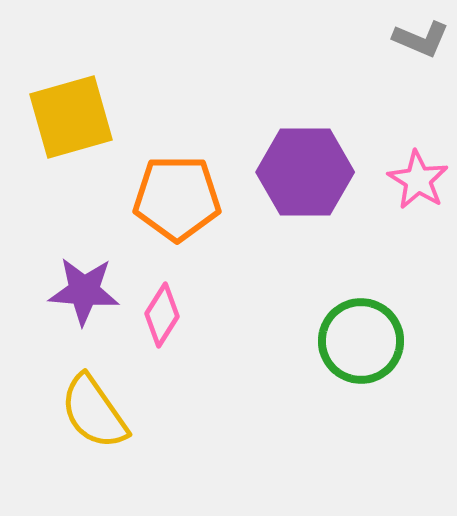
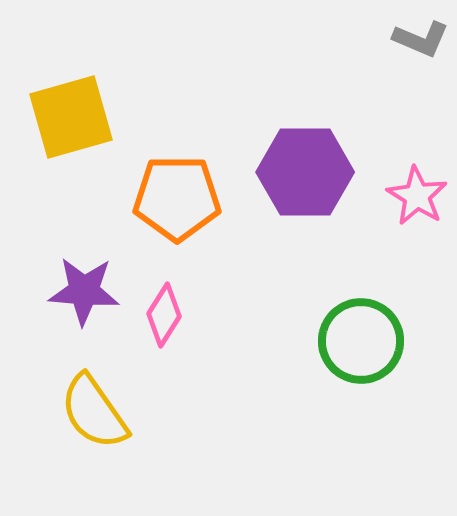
pink star: moved 1 px left, 16 px down
pink diamond: moved 2 px right
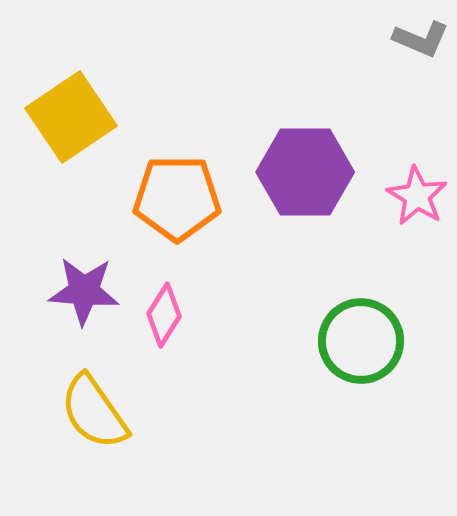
yellow square: rotated 18 degrees counterclockwise
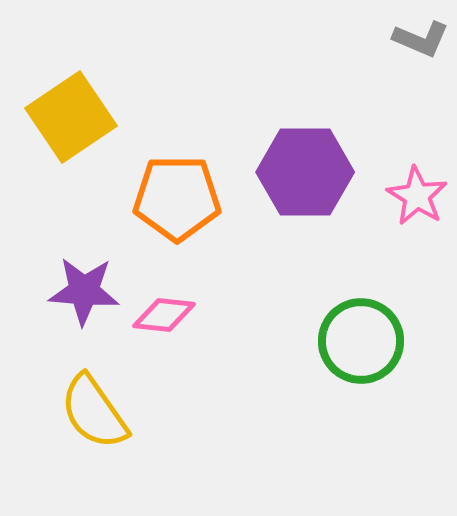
pink diamond: rotated 64 degrees clockwise
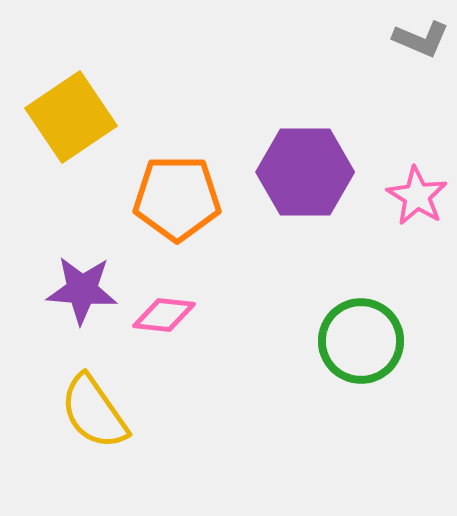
purple star: moved 2 px left, 1 px up
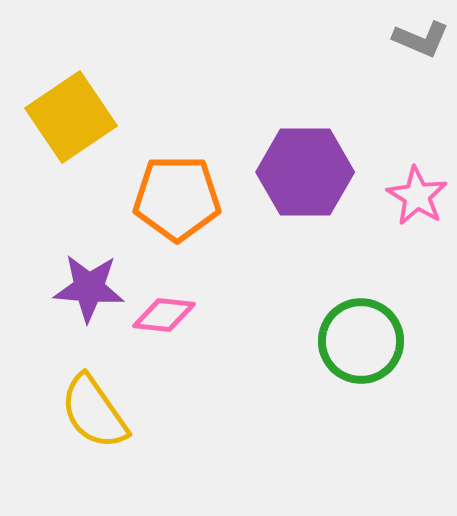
purple star: moved 7 px right, 2 px up
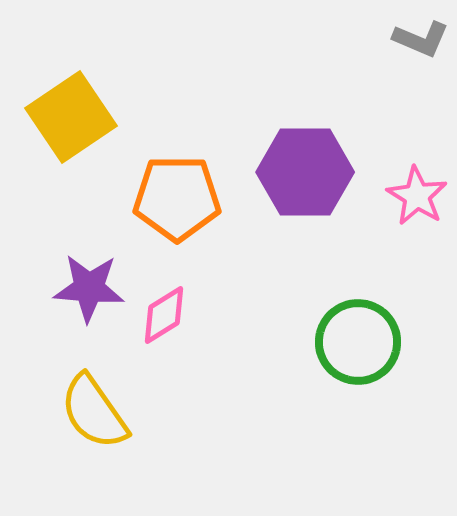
pink diamond: rotated 38 degrees counterclockwise
green circle: moved 3 px left, 1 px down
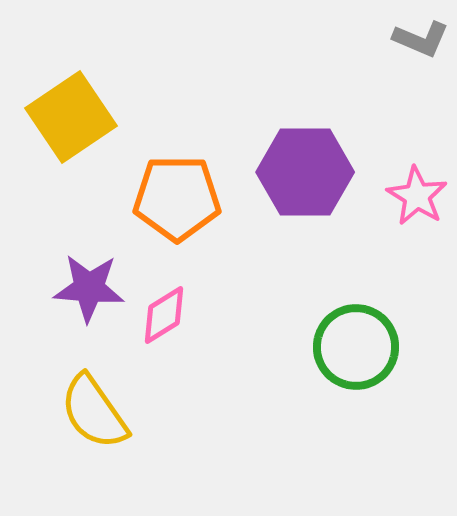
green circle: moved 2 px left, 5 px down
